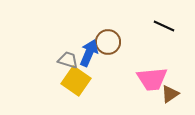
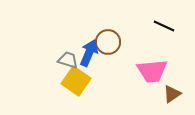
pink trapezoid: moved 8 px up
brown triangle: moved 2 px right
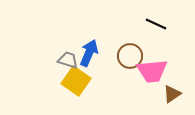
black line: moved 8 px left, 2 px up
brown circle: moved 22 px right, 14 px down
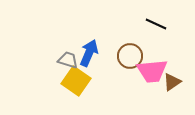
brown triangle: moved 12 px up
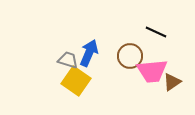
black line: moved 8 px down
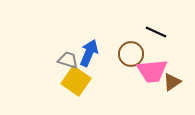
brown circle: moved 1 px right, 2 px up
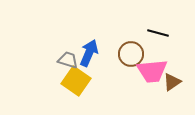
black line: moved 2 px right, 1 px down; rotated 10 degrees counterclockwise
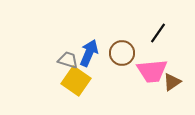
black line: rotated 70 degrees counterclockwise
brown circle: moved 9 px left, 1 px up
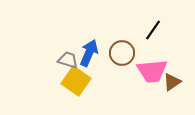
black line: moved 5 px left, 3 px up
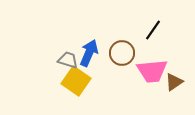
brown triangle: moved 2 px right
